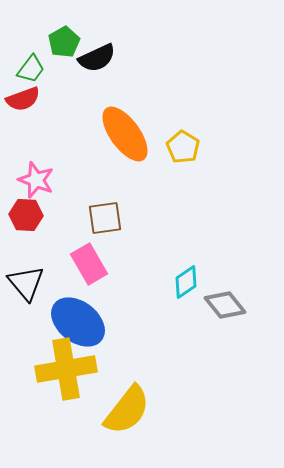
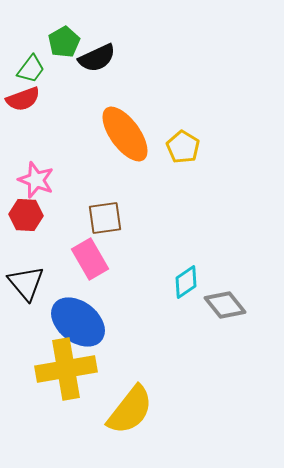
pink rectangle: moved 1 px right, 5 px up
yellow semicircle: moved 3 px right
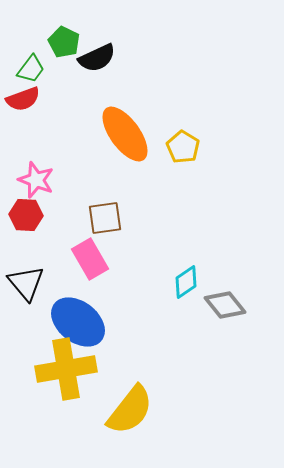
green pentagon: rotated 16 degrees counterclockwise
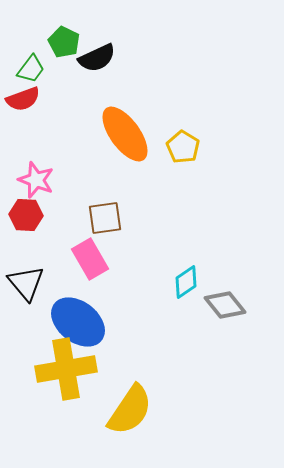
yellow semicircle: rotated 4 degrees counterclockwise
